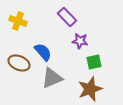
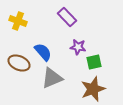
purple star: moved 2 px left, 6 px down
brown star: moved 3 px right
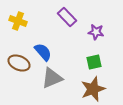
purple star: moved 18 px right, 15 px up
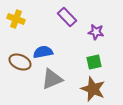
yellow cross: moved 2 px left, 2 px up
blue semicircle: rotated 60 degrees counterclockwise
brown ellipse: moved 1 px right, 1 px up
gray triangle: moved 1 px down
brown star: rotated 30 degrees counterclockwise
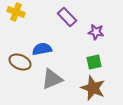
yellow cross: moved 7 px up
blue semicircle: moved 1 px left, 3 px up
brown star: moved 1 px up
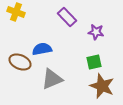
brown star: moved 9 px right, 2 px up
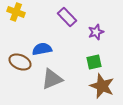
purple star: rotated 28 degrees counterclockwise
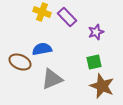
yellow cross: moved 26 px right
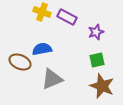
purple rectangle: rotated 18 degrees counterclockwise
green square: moved 3 px right, 2 px up
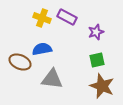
yellow cross: moved 6 px down
gray triangle: rotated 30 degrees clockwise
